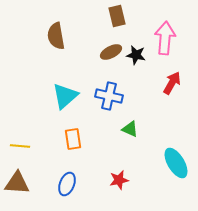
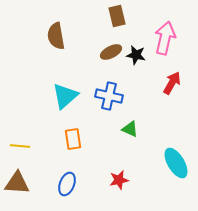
pink arrow: rotated 8 degrees clockwise
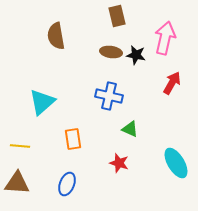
brown ellipse: rotated 35 degrees clockwise
cyan triangle: moved 23 px left, 6 px down
red star: moved 17 px up; rotated 30 degrees clockwise
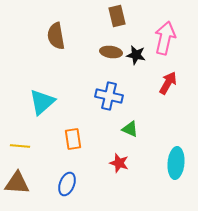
red arrow: moved 4 px left
cyan ellipse: rotated 36 degrees clockwise
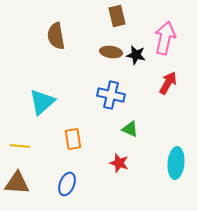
blue cross: moved 2 px right, 1 px up
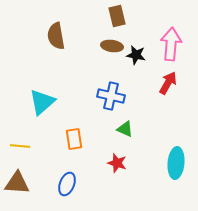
pink arrow: moved 6 px right, 6 px down; rotated 8 degrees counterclockwise
brown ellipse: moved 1 px right, 6 px up
blue cross: moved 1 px down
green triangle: moved 5 px left
orange rectangle: moved 1 px right
red star: moved 2 px left
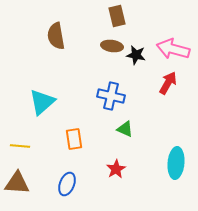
pink arrow: moved 2 px right, 5 px down; rotated 80 degrees counterclockwise
red star: moved 1 px left, 6 px down; rotated 24 degrees clockwise
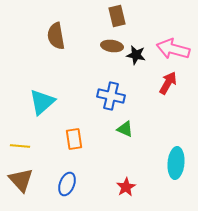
red star: moved 10 px right, 18 px down
brown triangle: moved 4 px right, 3 px up; rotated 44 degrees clockwise
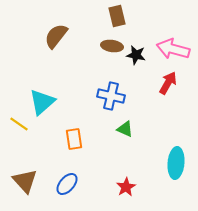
brown semicircle: rotated 48 degrees clockwise
yellow line: moved 1 px left, 22 px up; rotated 30 degrees clockwise
brown triangle: moved 4 px right, 1 px down
blue ellipse: rotated 20 degrees clockwise
